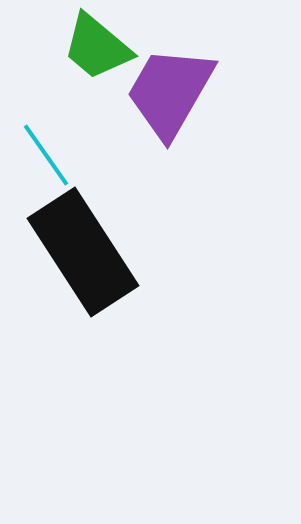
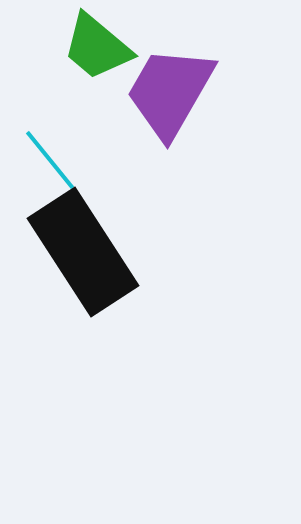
cyan line: moved 4 px right, 5 px down; rotated 4 degrees counterclockwise
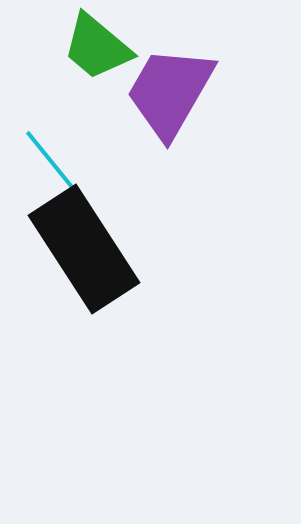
black rectangle: moved 1 px right, 3 px up
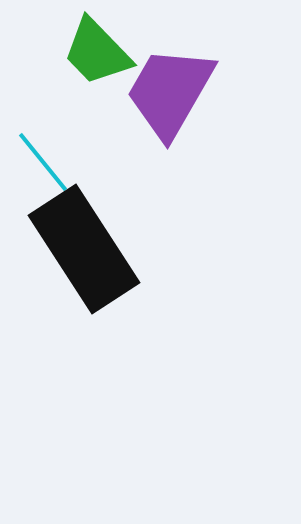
green trapezoid: moved 5 px down; rotated 6 degrees clockwise
cyan line: moved 7 px left, 2 px down
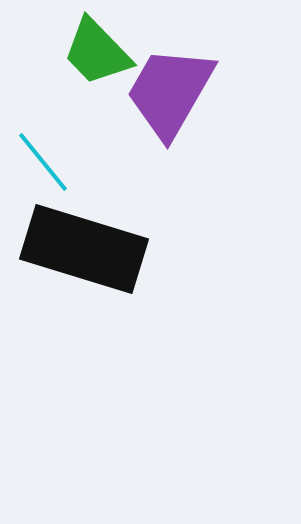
black rectangle: rotated 40 degrees counterclockwise
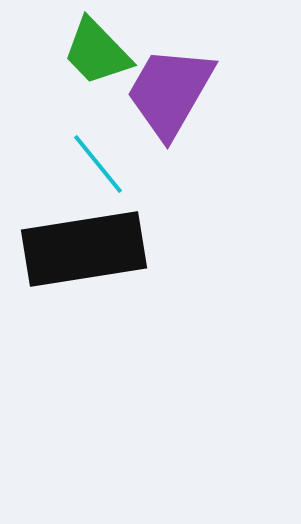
cyan line: moved 55 px right, 2 px down
black rectangle: rotated 26 degrees counterclockwise
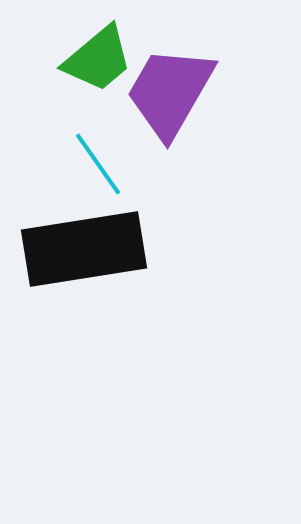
green trapezoid: moved 1 px right, 7 px down; rotated 86 degrees counterclockwise
cyan line: rotated 4 degrees clockwise
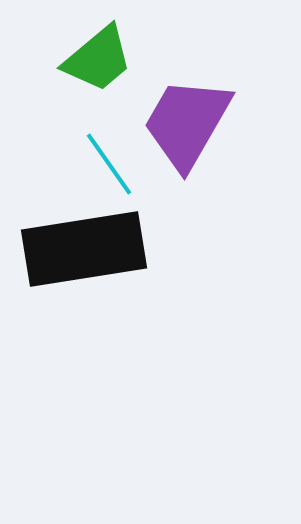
purple trapezoid: moved 17 px right, 31 px down
cyan line: moved 11 px right
